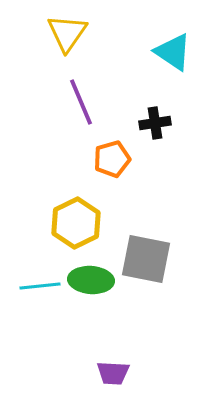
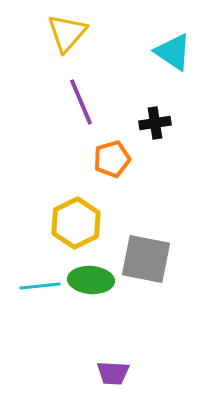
yellow triangle: rotated 6 degrees clockwise
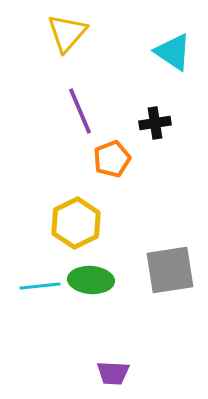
purple line: moved 1 px left, 9 px down
orange pentagon: rotated 6 degrees counterclockwise
gray square: moved 24 px right, 11 px down; rotated 20 degrees counterclockwise
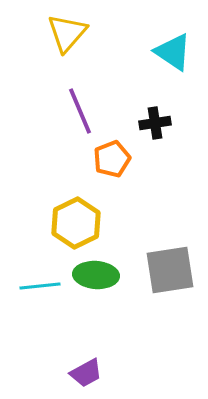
green ellipse: moved 5 px right, 5 px up
purple trapezoid: moved 27 px left; rotated 32 degrees counterclockwise
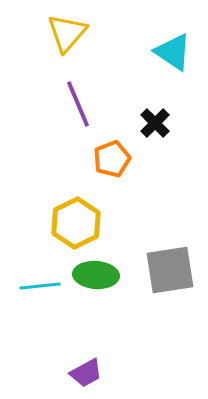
purple line: moved 2 px left, 7 px up
black cross: rotated 36 degrees counterclockwise
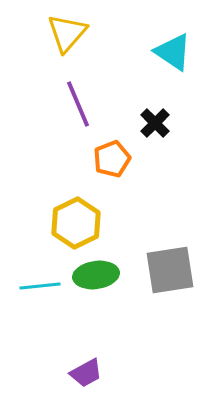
green ellipse: rotated 12 degrees counterclockwise
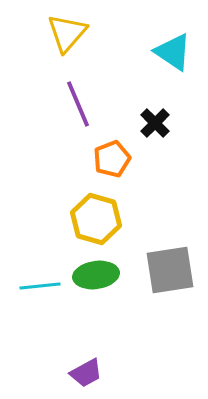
yellow hexagon: moved 20 px right, 4 px up; rotated 18 degrees counterclockwise
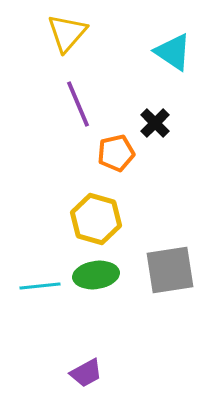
orange pentagon: moved 4 px right, 6 px up; rotated 9 degrees clockwise
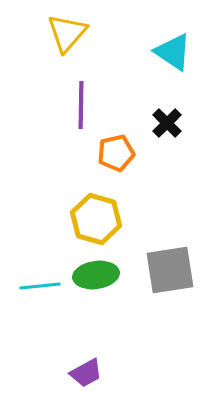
purple line: moved 3 px right, 1 px down; rotated 24 degrees clockwise
black cross: moved 12 px right
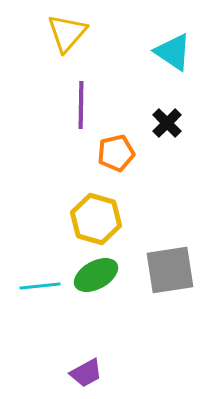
green ellipse: rotated 21 degrees counterclockwise
